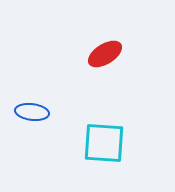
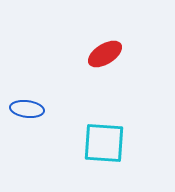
blue ellipse: moved 5 px left, 3 px up
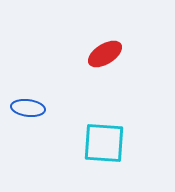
blue ellipse: moved 1 px right, 1 px up
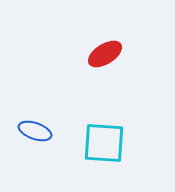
blue ellipse: moved 7 px right, 23 px down; rotated 12 degrees clockwise
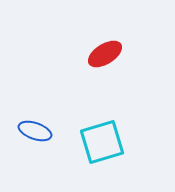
cyan square: moved 2 px left, 1 px up; rotated 21 degrees counterclockwise
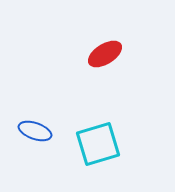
cyan square: moved 4 px left, 2 px down
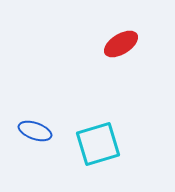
red ellipse: moved 16 px right, 10 px up
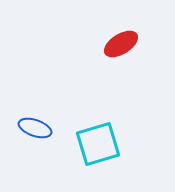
blue ellipse: moved 3 px up
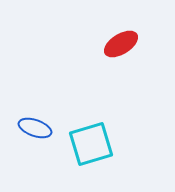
cyan square: moved 7 px left
